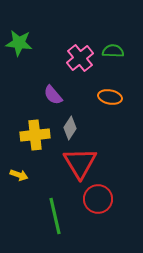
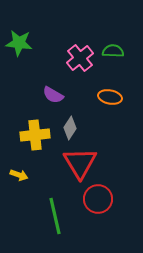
purple semicircle: rotated 20 degrees counterclockwise
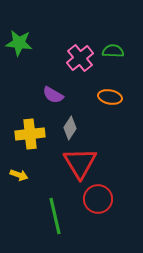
yellow cross: moved 5 px left, 1 px up
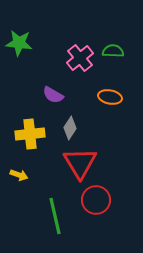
red circle: moved 2 px left, 1 px down
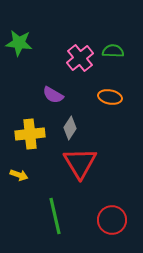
red circle: moved 16 px right, 20 px down
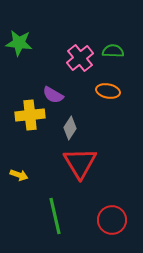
orange ellipse: moved 2 px left, 6 px up
yellow cross: moved 19 px up
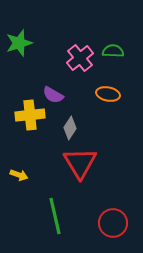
green star: rotated 24 degrees counterclockwise
orange ellipse: moved 3 px down
red circle: moved 1 px right, 3 px down
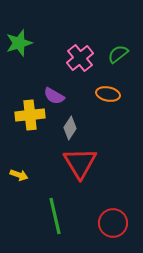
green semicircle: moved 5 px right, 3 px down; rotated 40 degrees counterclockwise
purple semicircle: moved 1 px right, 1 px down
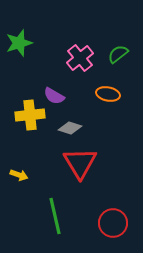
gray diamond: rotated 75 degrees clockwise
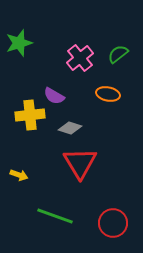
green line: rotated 57 degrees counterclockwise
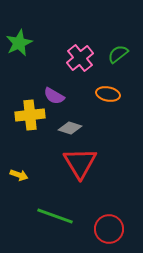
green star: rotated 8 degrees counterclockwise
red circle: moved 4 px left, 6 px down
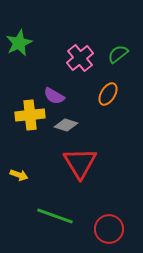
orange ellipse: rotated 70 degrees counterclockwise
gray diamond: moved 4 px left, 3 px up
